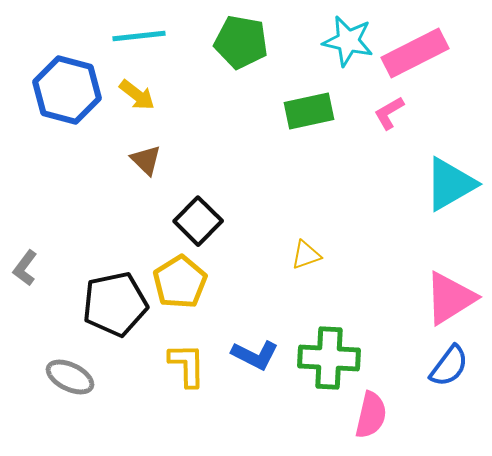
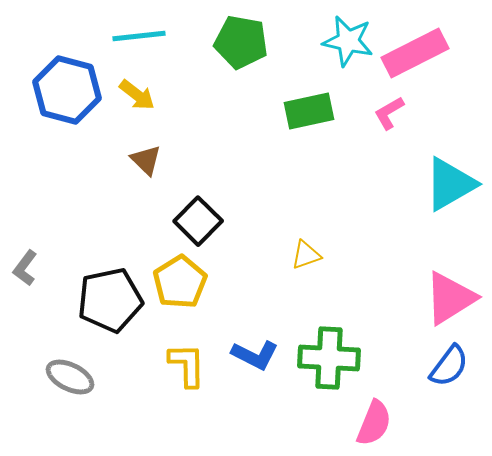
black pentagon: moved 5 px left, 4 px up
pink semicircle: moved 3 px right, 8 px down; rotated 9 degrees clockwise
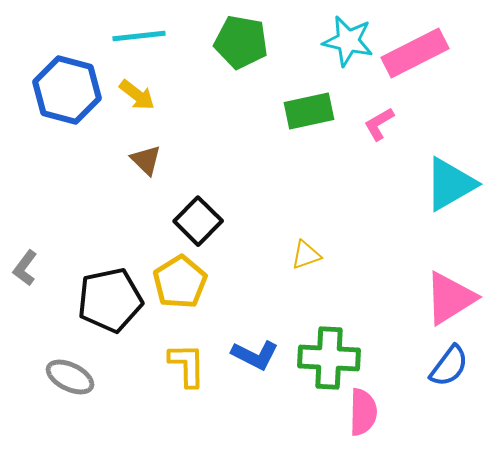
pink L-shape: moved 10 px left, 11 px down
pink semicircle: moved 11 px left, 11 px up; rotated 21 degrees counterclockwise
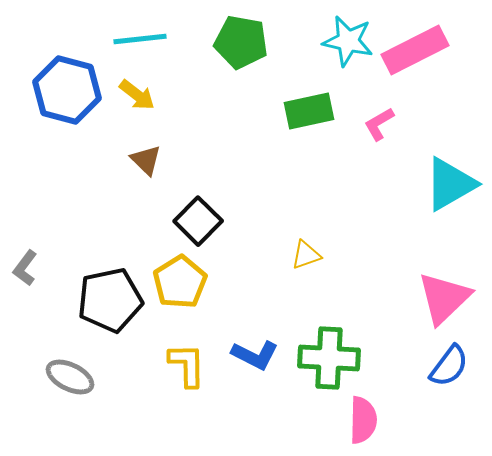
cyan line: moved 1 px right, 3 px down
pink rectangle: moved 3 px up
pink triangle: moved 6 px left; rotated 12 degrees counterclockwise
pink semicircle: moved 8 px down
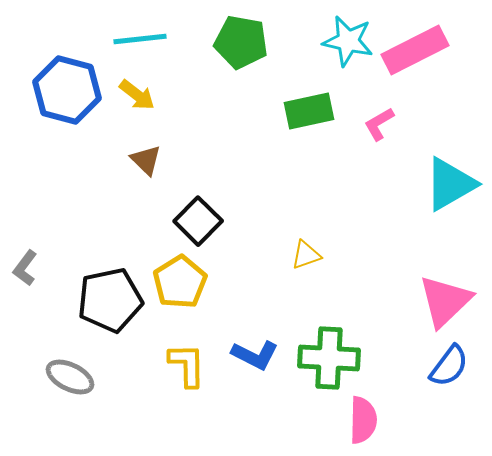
pink triangle: moved 1 px right, 3 px down
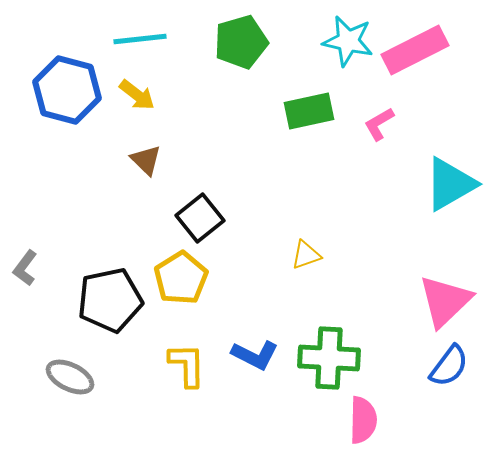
green pentagon: rotated 26 degrees counterclockwise
black square: moved 2 px right, 3 px up; rotated 6 degrees clockwise
yellow pentagon: moved 1 px right, 4 px up
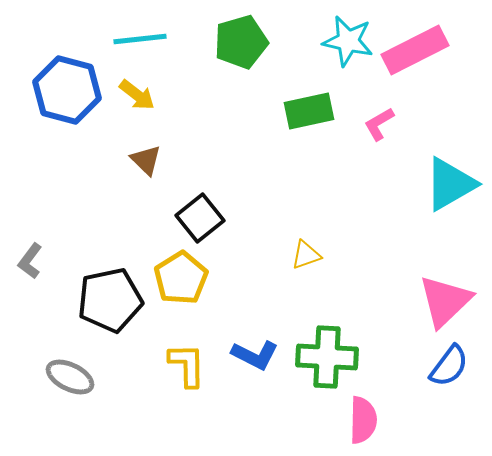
gray L-shape: moved 5 px right, 7 px up
green cross: moved 2 px left, 1 px up
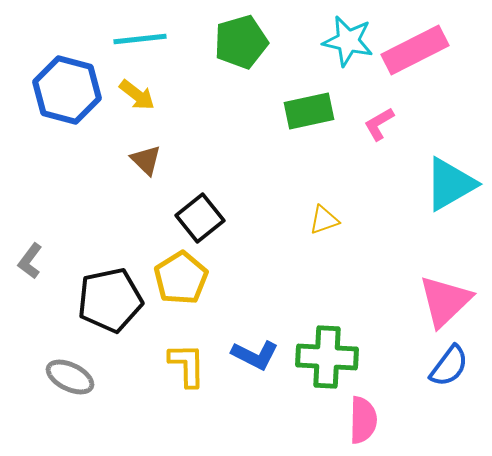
yellow triangle: moved 18 px right, 35 px up
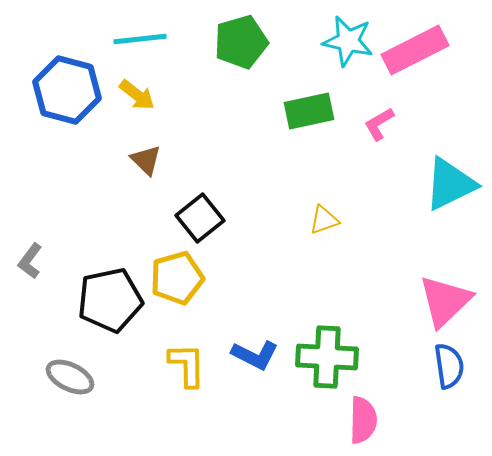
cyan triangle: rotated 4 degrees clockwise
yellow pentagon: moved 4 px left; rotated 16 degrees clockwise
blue semicircle: rotated 45 degrees counterclockwise
